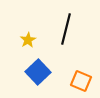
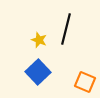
yellow star: moved 11 px right; rotated 21 degrees counterclockwise
orange square: moved 4 px right, 1 px down
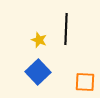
black line: rotated 12 degrees counterclockwise
orange square: rotated 20 degrees counterclockwise
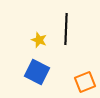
blue square: moved 1 px left; rotated 20 degrees counterclockwise
orange square: rotated 25 degrees counterclockwise
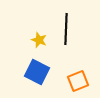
orange square: moved 7 px left, 1 px up
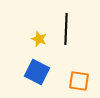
yellow star: moved 1 px up
orange square: moved 1 px right; rotated 30 degrees clockwise
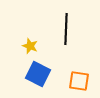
yellow star: moved 9 px left, 7 px down
blue square: moved 1 px right, 2 px down
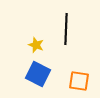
yellow star: moved 6 px right, 1 px up
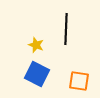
blue square: moved 1 px left
